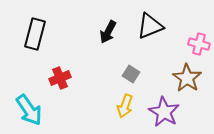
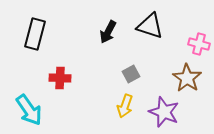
black triangle: rotated 40 degrees clockwise
gray square: rotated 30 degrees clockwise
red cross: rotated 25 degrees clockwise
purple star: rotated 8 degrees counterclockwise
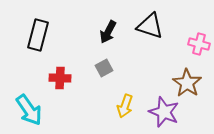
black rectangle: moved 3 px right, 1 px down
gray square: moved 27 px left, 6 px up
brown star: moved 5 px down
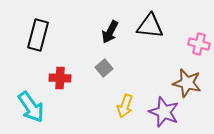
black triangle: rotated 12 degrees counterclockwise
black arrow: moved 2 px right
gray square: rotated 12 degrees counterclockwise
brown star: rotated 20 degrees counterclockwise
cyan arrow: moved 2 px right, 3 px up
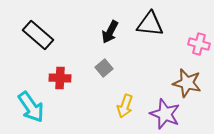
black triangle: moved 2 px up
black rectangle: rotated 64 degrees counterclockwise
purple star: moved 1 px right, 2 px down
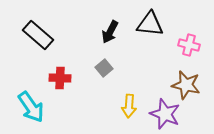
pink cross: moved 10 px left, 1 px down
brown star: moved 1 px left, 2 px down
yellow arrow: moved 4 px right; rotated 15 degrees counterclockwise
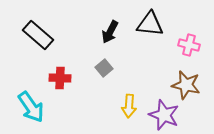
purple star: moved 1 px left, 1 px down
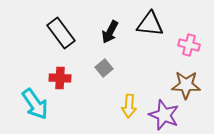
black rectangle: moved 23 px right, 2 px up; rotated 12 degrees clockwise
brown star: rotated 12 degrees counterclockwise
cyan arrow: moved 4 px right, 3 px up
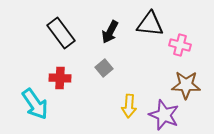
pink cross: moved 9 px left
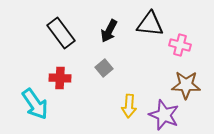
black arrow: moved 1 px left, 1 px up
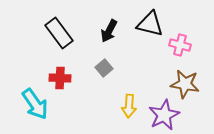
black triangle: rotated 8 degrees clockwise
black rectangle: moved 2 px left
brown star: moved 1 px left, 1 px up; rotated 8 degrees clockwise
purple star: rotated 24 degrees clockwise
